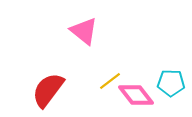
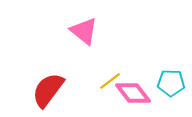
pink diamond: moved 3 px left, 2 px up
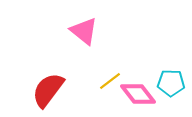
pink diamond: moved 5 px right, 1 px down
